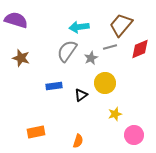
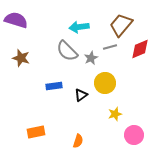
gray semicircle: rotated 80 degrees counterclockwise
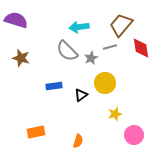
red diamond: moved 1 px right, 1 px up; rotated 75 degrees counterclockwise
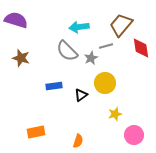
gray line: moved 4 px left, 1 px up
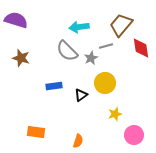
orange rectangle: rotated 18 degrees clockwise
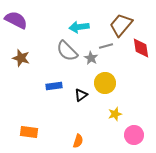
purple semicircle: rotated 10 degrees clockwise
gray star: rotated 16 degrees counterclockwise
orange rectangle: moved 7 px left
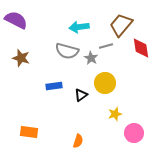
gray semicircle: rotated 30 degrees counterclockwise
pink circle: moved 2 px up
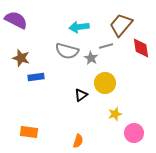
blue rectangle: moved 18 px left, 9 px up
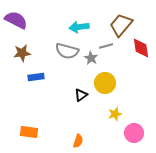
brown star: moved 1 px right, 5 px up; rotated 24 degrees counterclockwise
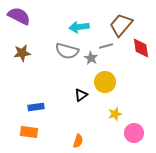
purple semicircle: moved 3 px right, 4 px up
blue rectangle: moved 30 px down
yellow circle: moved 1 px up
